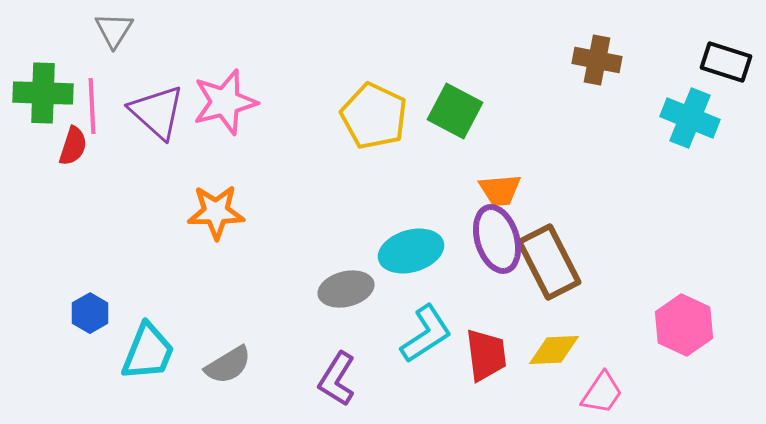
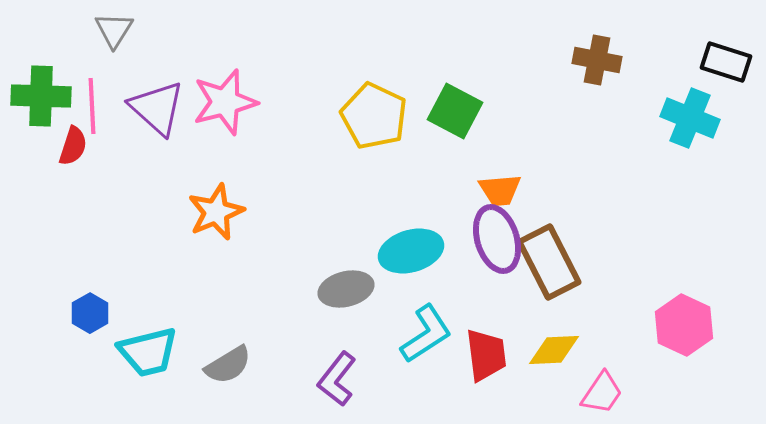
green cross: moved 2 px left, 3 px down
purple triangle: moved 4 px up
orange star: rotated 22 degrees counterclockwise
cyan trapezoid: rotated 54 degrees clockwise
purple L-shape: rotated 6 degrees clockwise
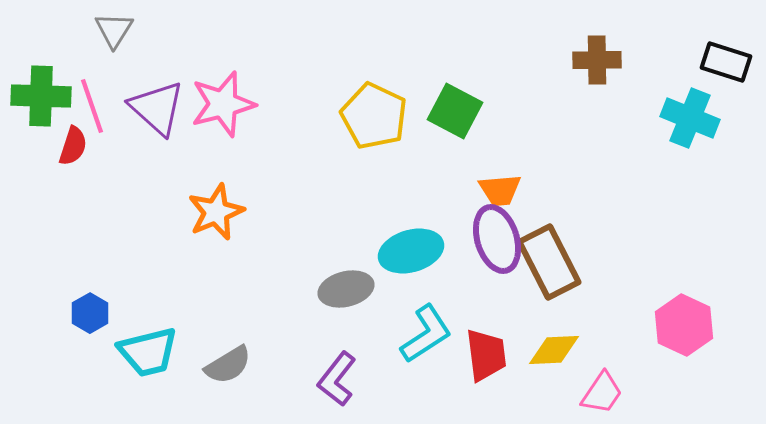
brown cross: rotated 12 degrees counterclockwise
pink star: moved 2 px left, 2 px down
pink line: rotated 16 degrees counterclockwise
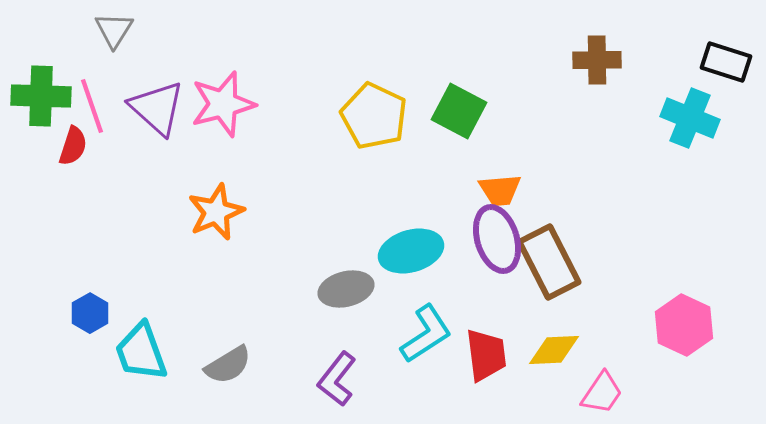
green square: moved 4 px right
cyan trapezoid: moved 7 px left; rotated 84 degrees clockwise
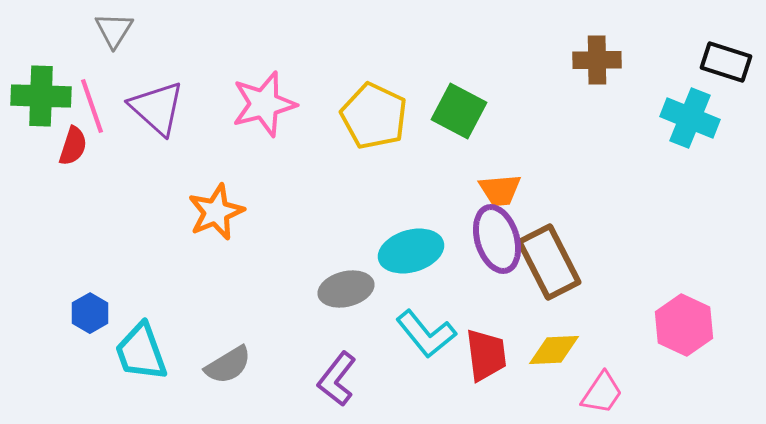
pink star: moved 41 px right
cyan L-shape: rotated 84 degrees clockwise
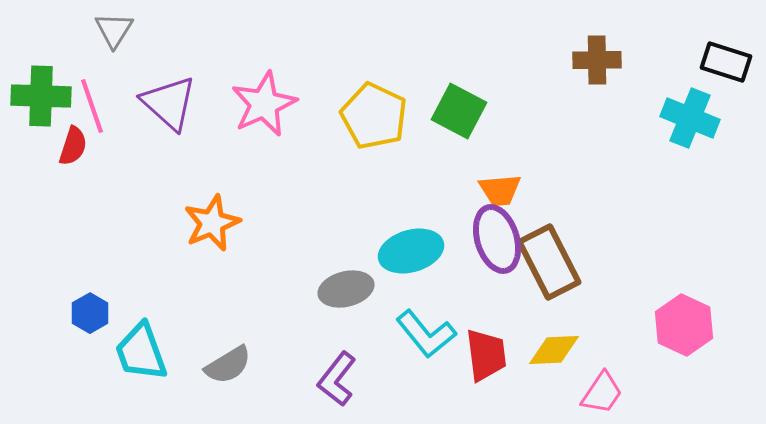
pink star: rotated 10 degrees counterclockwise
purple triangle: moved 12 px right, 5 px up
orange star: moved 4 px left, 11 px down
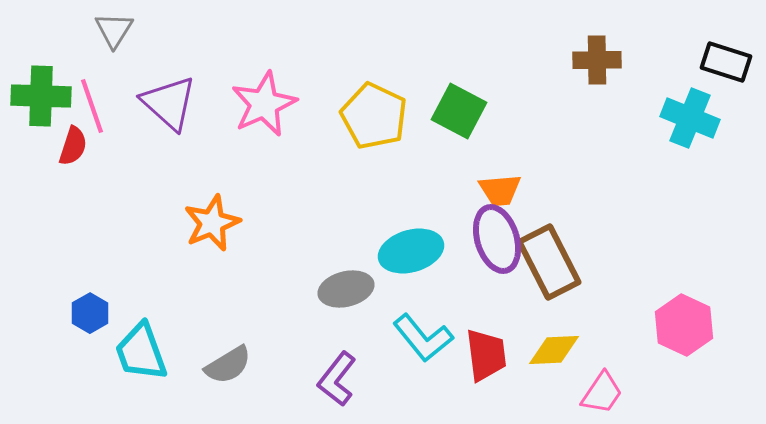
cyan L-shape: moved 3 px left, 4 px down
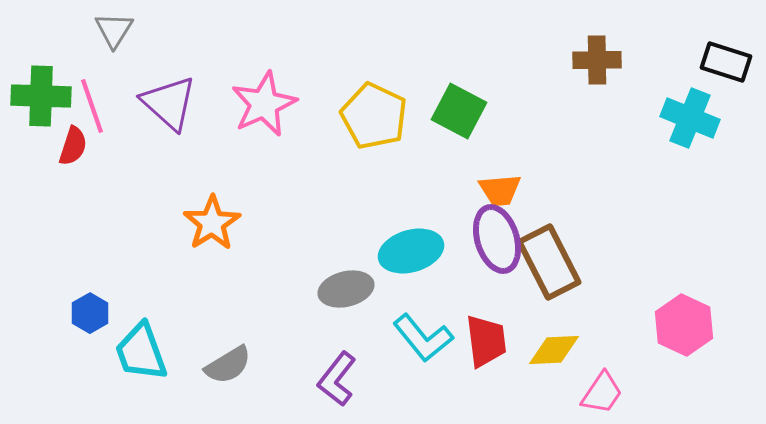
orange star: rotated 10 degrees counterclockwise
red trapezoid: moved 14 px up
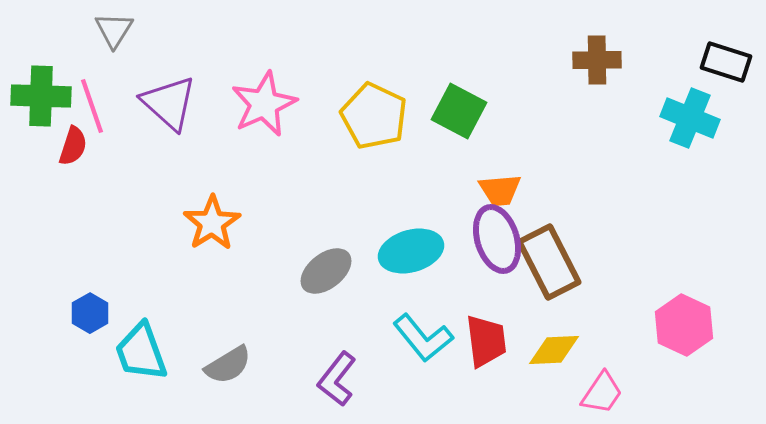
gray ellipse: moved 20 px left, 18 px up; rotated 24 degrees counterclockwise
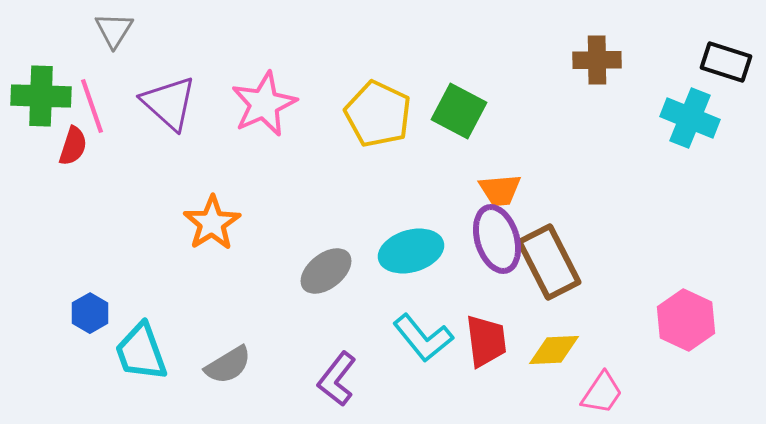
yellow pentagon: moved 4 px right, 2 px up
pink hexagon: moved 2 px right, 5 px up
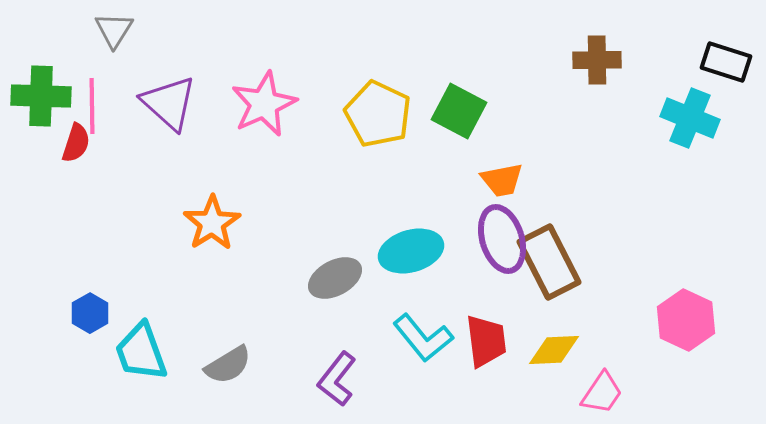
pink line: rotated 18 degrees clockwise
red semicircle: moved 3 px right, 3 px up
orange trapezoid: moved 2 px right, 10 px up; rotated 6 degrees counterclockwise
purple ellipse: moved 5 px right
gray ellipse: moved 9 px right, 7 px down; rotated 10 degrees clockwise
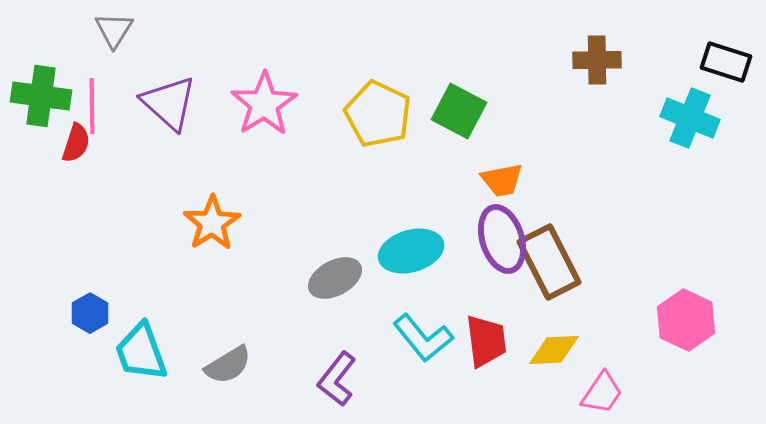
green cross: rotated 6 degrees clockwise
pink star: rotated 8 degrees counterclockwise
